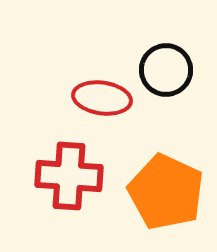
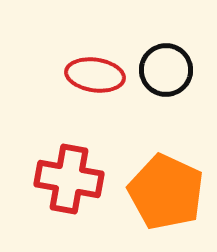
red ellipse: moved 7 px left, 23 px up
red cross: moved 3 px down; rotated 6 degrees clockwise
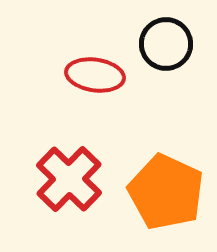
black circle: moved 26 px up
red cross: rotated 34 degrees clockwise
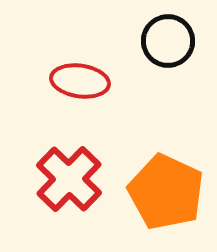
black circle: moved 2 px right, 3 px up
red ellipse: moved 15 px left, 6 px down
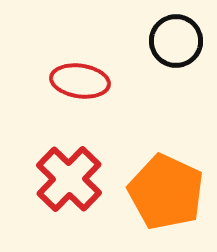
black circle: moved 8 px right
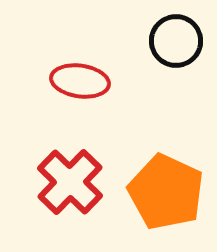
red cross: moved 1 px right, 3 px down
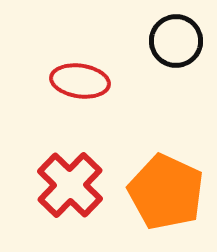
red cross: moved 3 px down
